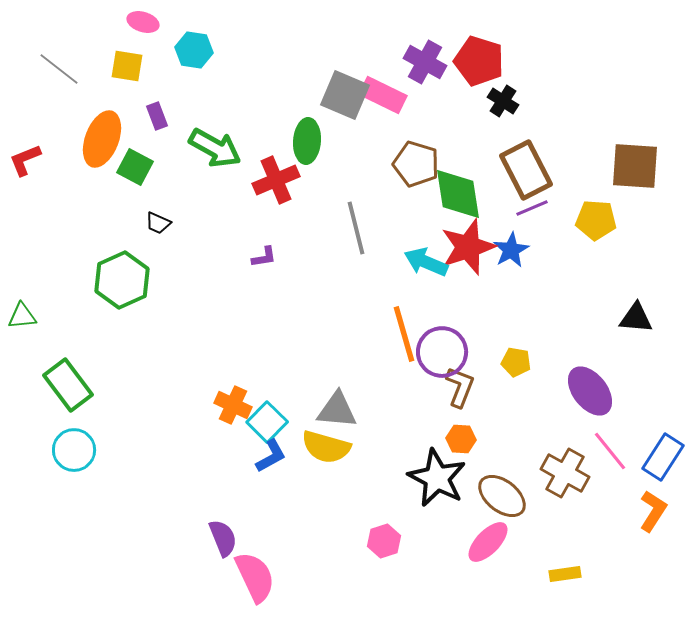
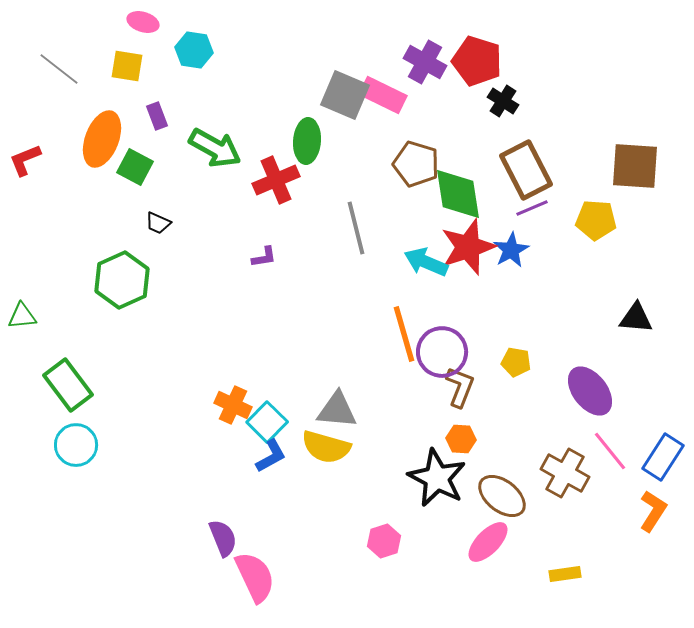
red pentagon at (479, 61): moved 2 px left
cyan circle at (74, 450): moved 2 px right, 5 px up
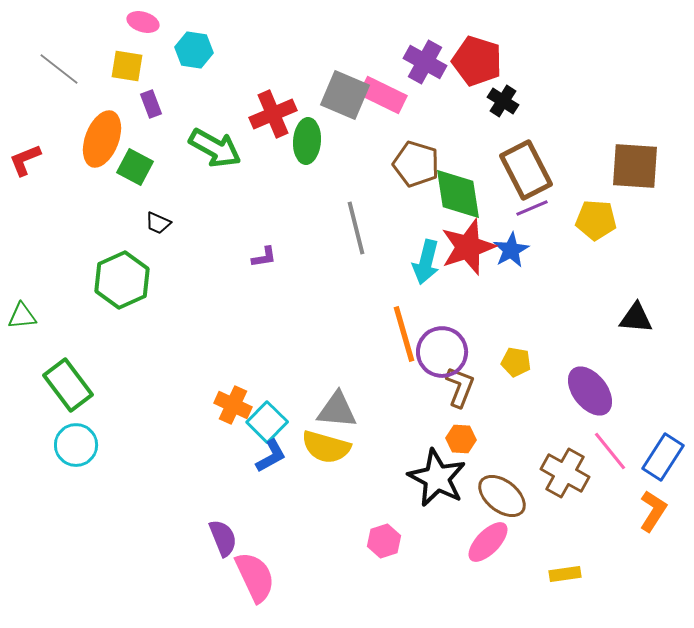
purple rectangle at (157, 116): moved 6 px left, 12 px up
red cross at (276, 180): moved 3 px left, 66 px up
cyan arrow at (426, 262): rotated 99 degrees counterclockwise
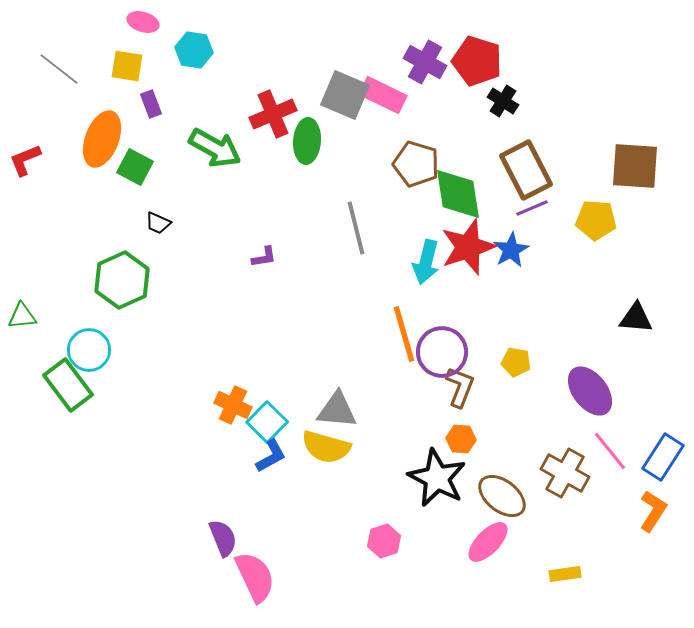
cyan circle at (76, 445): moved 13 px right, 95 px up
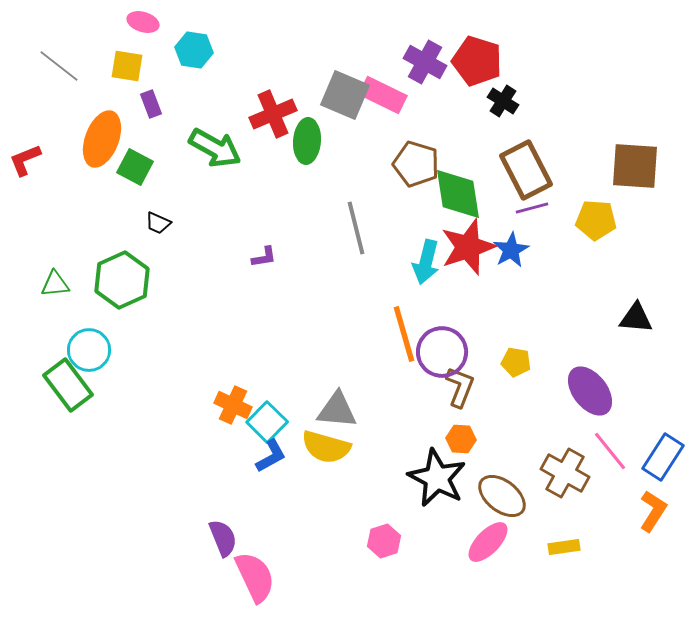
gray line at (59, 69): moved 3 px up
purple line at (532, 208): rotated 8 degrees clockwise
green triangle at (22, 316): moved 33 px right, 32 px up
yellow rectangle at (565, 574): moved 1 px left, 27 px up
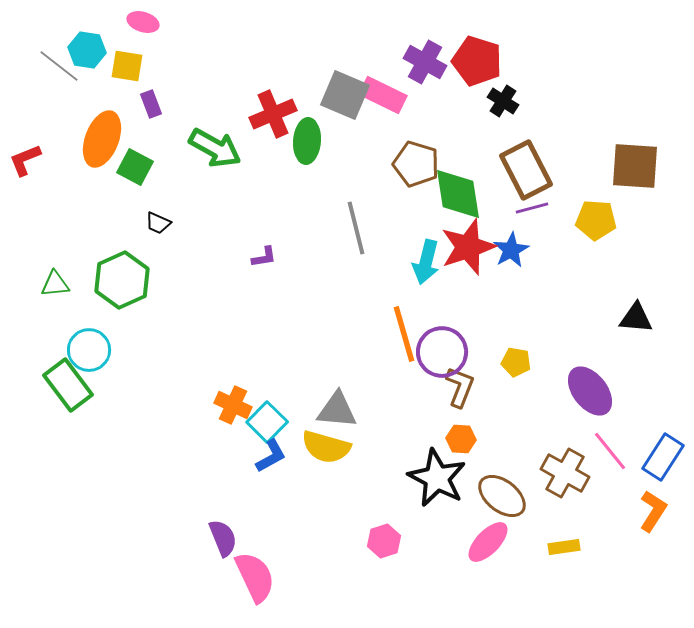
cyan hexagon at (194, 50): moved 107 px left
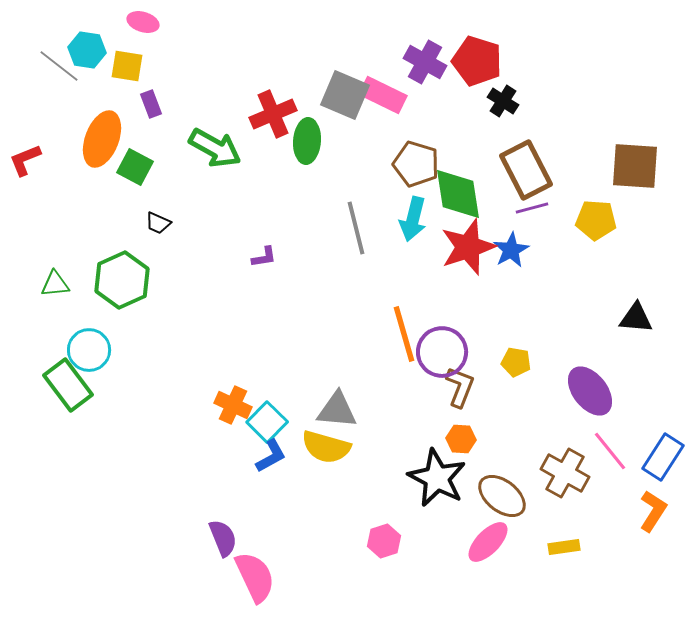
cyan arrow at (426, 262): moved 13 px left, 43 px up
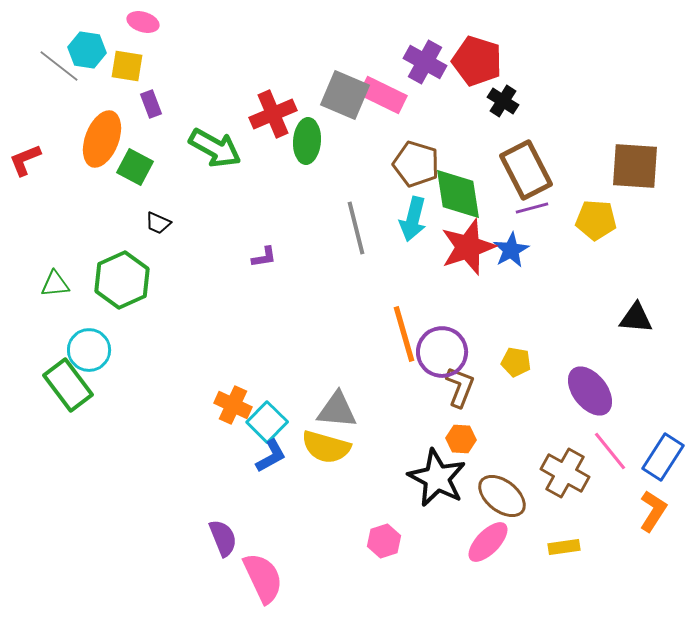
pink semicircle at (255, 577): moved 8 px right, 1 px down
